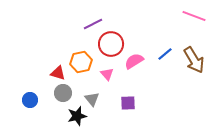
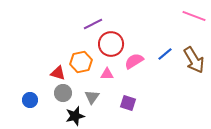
pink triangle: rotated 48 degrees counterclockwise
gray triangle: moved 2 px up; rotated 14 degrees clockwise
purple square: rotated 21 degrees clockwise
black star: moved 2 px left
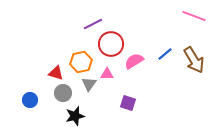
red triangle: moved 2 px left
gray triangle: moved 3 px left, 13 px up
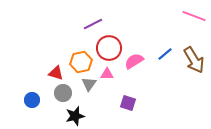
red circle: moved 2 px left, 4 px down
blue circle: moved 2 px right
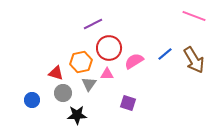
black star: moved 2 px right, 1 px up; rotated 12 degrees clockwise
